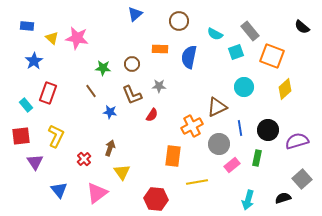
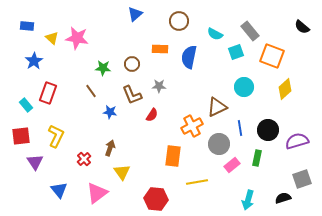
gray square at (302, 179): rotated 24 degrees clockwise
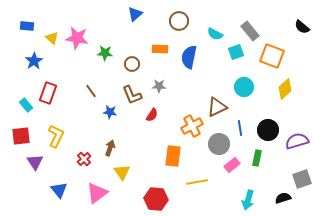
green star at (103, 68): moved 2 px right, 15 px up
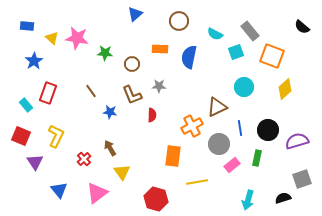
red semicircle at (152, 115): rotated 32 degrees counterclockwise
red square at (21, 136): rotated 30 degrees clockwise
brown arrow at (110, 148): rotated 49 degrees counterclockwise
red hexagon at (156, 199): rotated 10 degrees clockwise
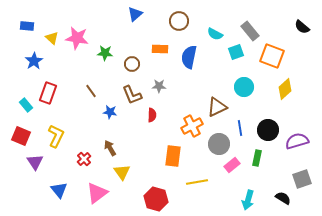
black semicircle at (283, 198): rotated 49 degrees clockwise
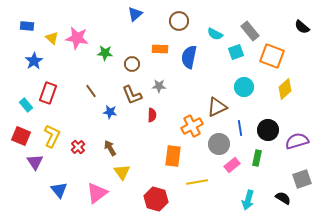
yellow L-shape at (56, 136): moved 4 px left
red cross at (84, 159): moved 6 px left, 12 px up
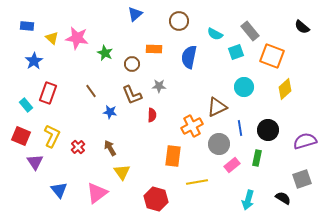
orange rectangle at (160, 49): moved 6 px left
green star at (105, 53): rotated 21 degrees clockwise
purple semicircle at (297, 141): moved 8 px right
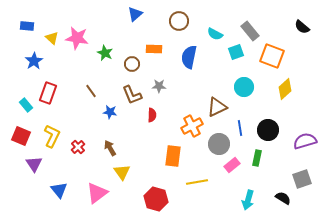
purple triangle at (35, 162): moved 1 px left, 2 px down
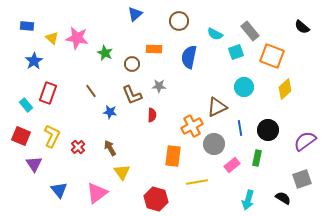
purple semicircle at (305, 141): rotated 20 degrees counterclockwise
gray circle at (219, 144): moved 5 px left
